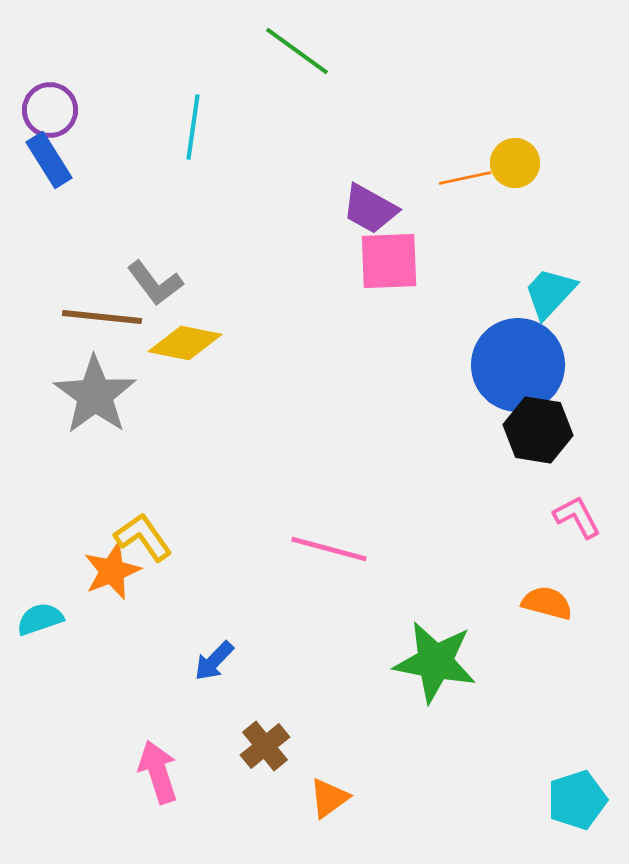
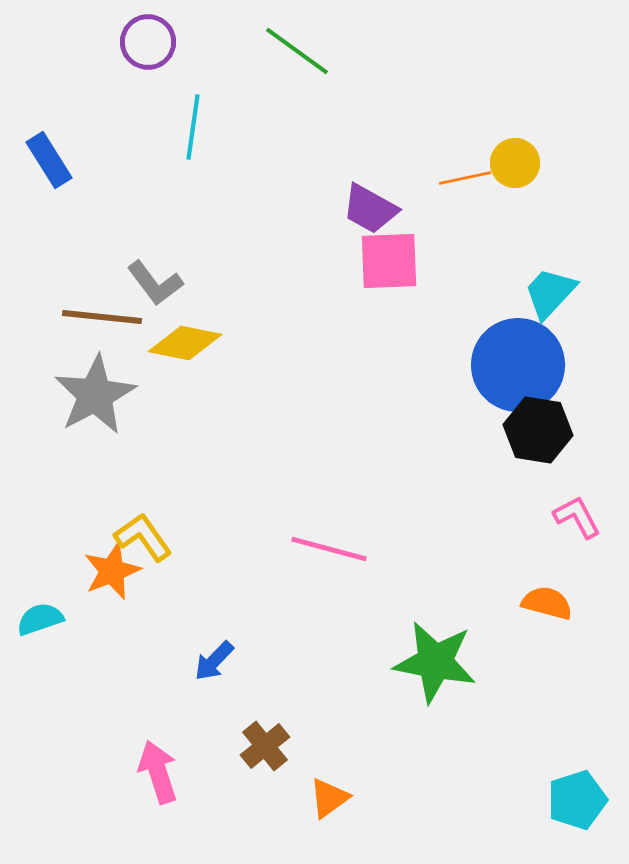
purple circle: moved 98 px right, 68 px up
gray star: rotated 8 degrees clockwise
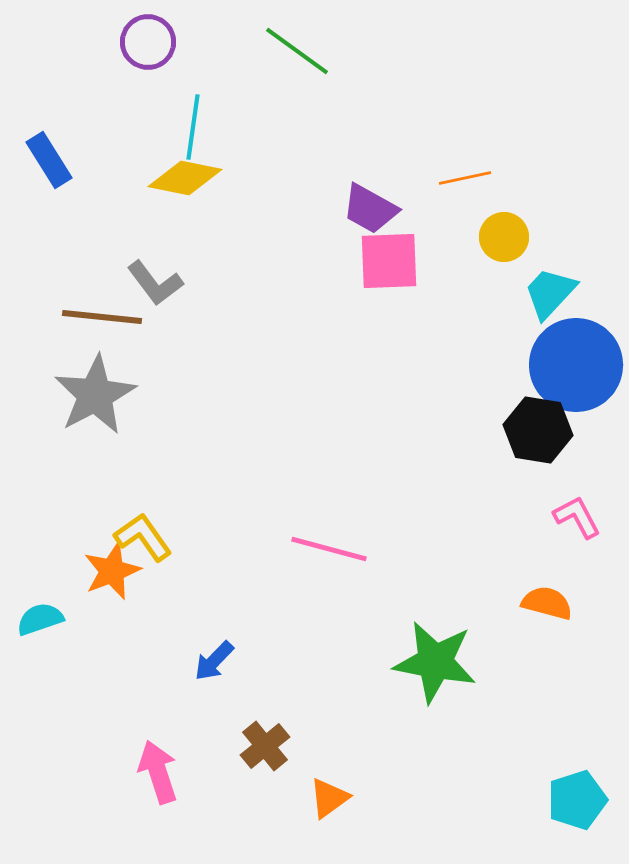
yellow circle: moved 11 px left, 74 px down
yellow diamond: moved 165 px up
blue circle: moved 58 px right
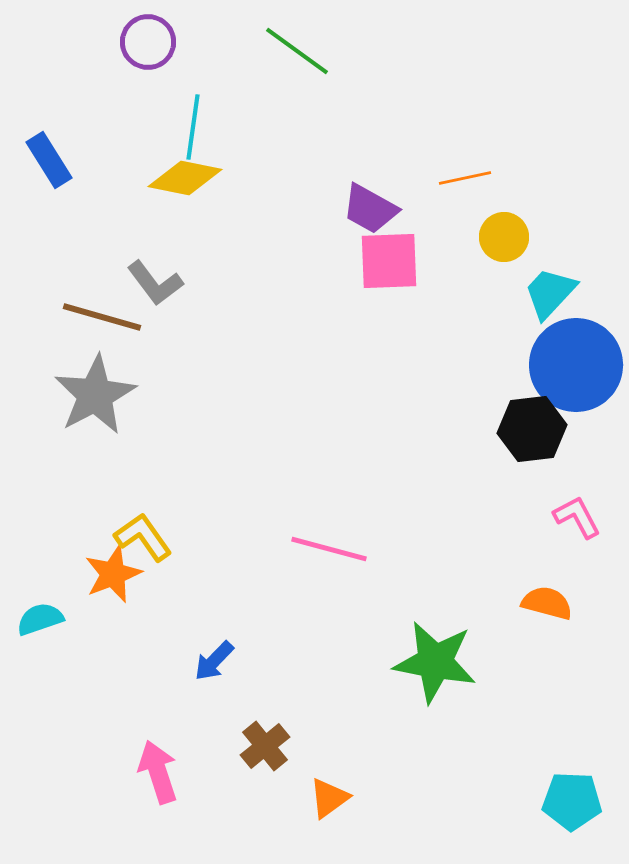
brown line: rotated 10 degrees clockwise
black hexagon: moved 6 px left, 1 px up; rotated 16 degrees counterclockwise
orange star: moved 1 px right, 3 px down
cyan pentagon: moved 5 px left, 1 px down; rotated 20 degrees clockwise
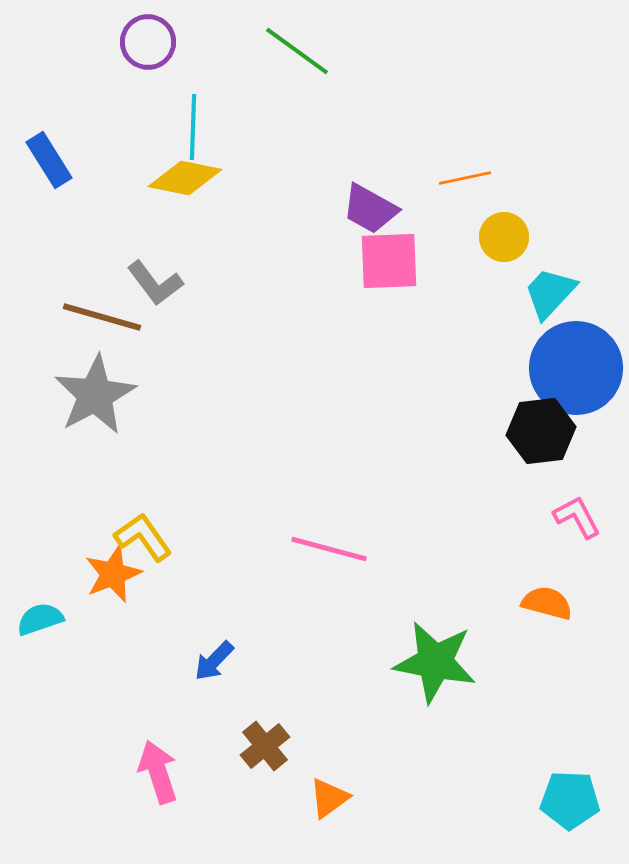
cyan line: rotated 6 degrees counterclockwise
blue circle: moved 3 px down
black hexagon: moved 9 px right, 2 px down
cyan pentagon: moved 2 px left, 1 px up
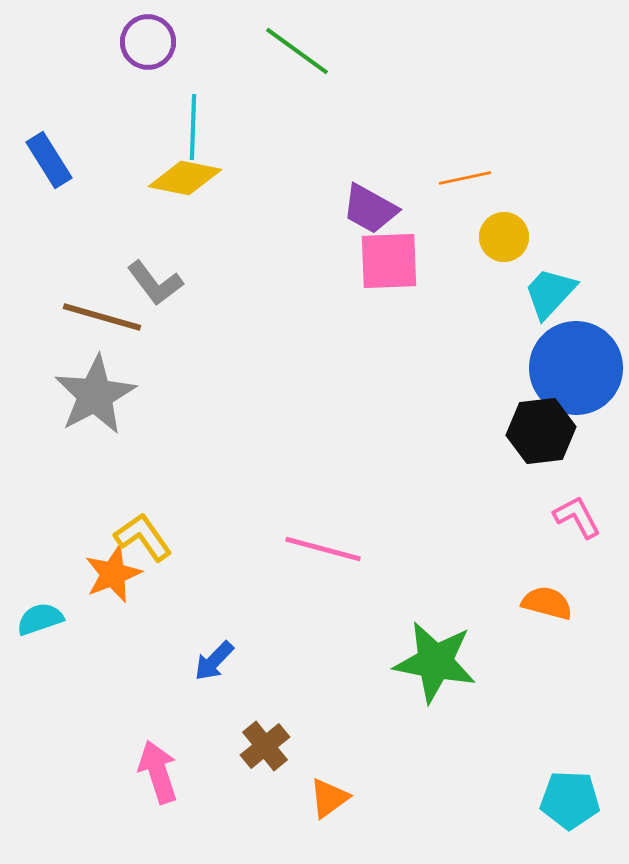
pink line: moved 6 px left
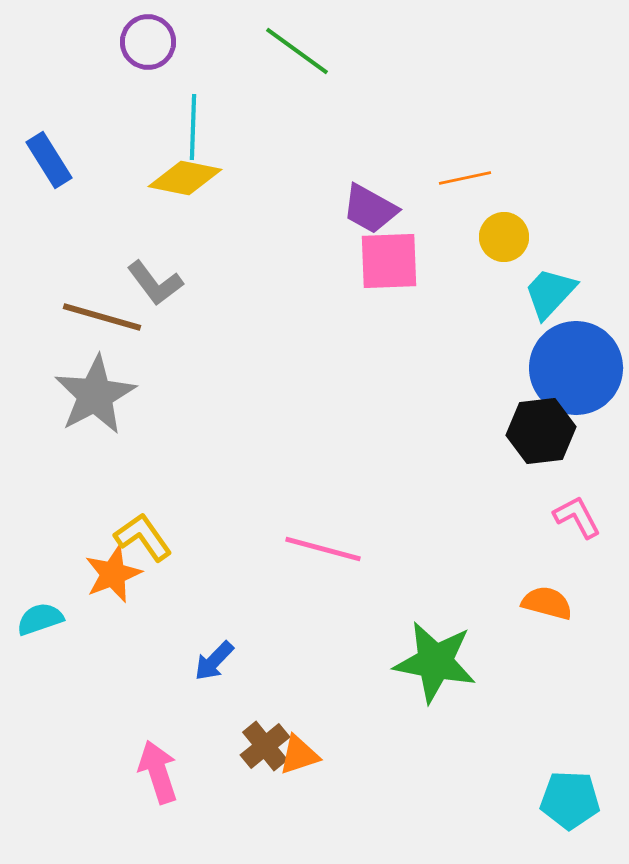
orange triangle: moved 30 px left, 43 px up; rotated 18 degrees clockwise
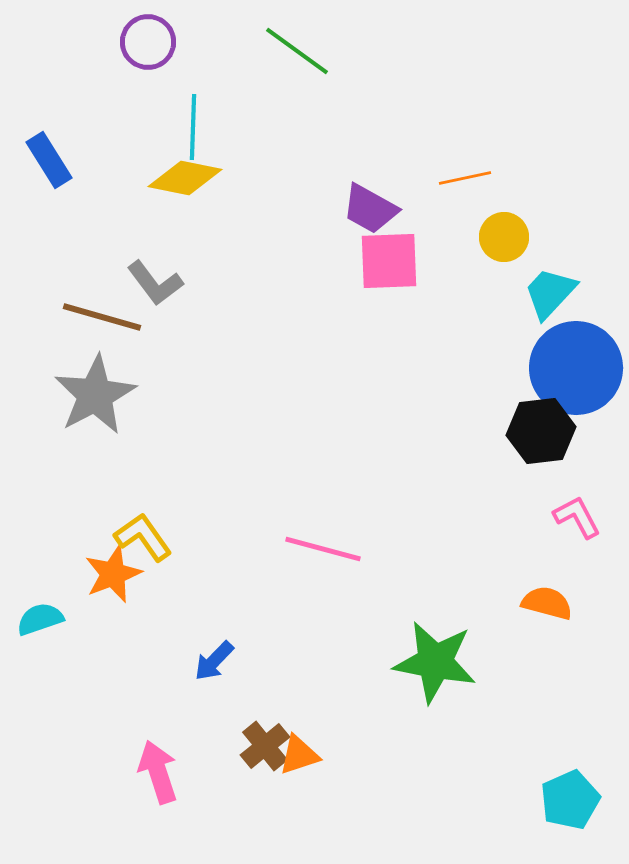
cyan pentagon: rotated 26 degrees counterclockwise
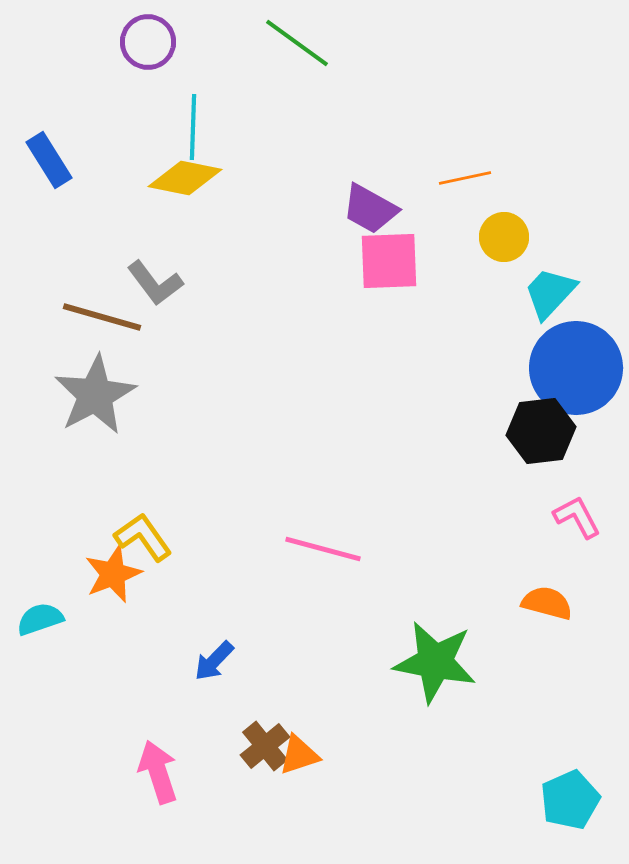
green line: moved 8 px up
